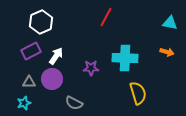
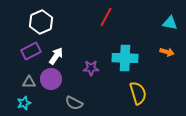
purple circle: moved 1 px left
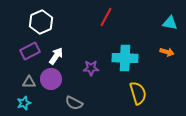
purple rectangle: moved 1 px left
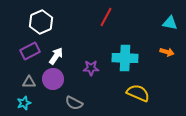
purple circle: moved 2 px right
yellow semicircle: rotated 50 degrees counterclockwise
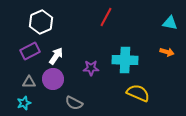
cyan cross: moved 2 px down
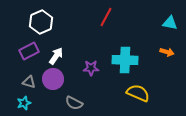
purple rectangle: moved 1 px left
gray triangle: rotated 16 degrees clockwise
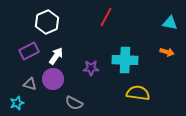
white hexagon: moved 6 px right
gray triangle: moved 1 px right, 2 px down
yellow semicircle: rotated 15 degrees counterclockwise
cyan star: moved 7 px left
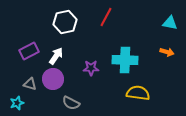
white hexagon: moved 18 px right; rotated 10 degrees clockwise
gray semicircle: moved 3 px left
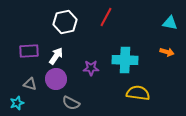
purple rectangle: rotated 24 degrees clockwise
purple circle: moved 3 px right
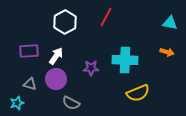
white hexagon: rotated 15 degrees counterclockwise
yellow semicircle: rotated 150 degrees clockwise
